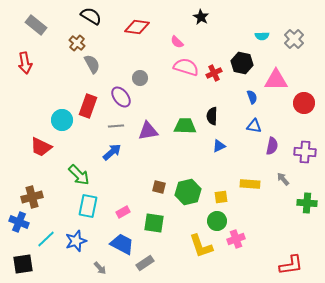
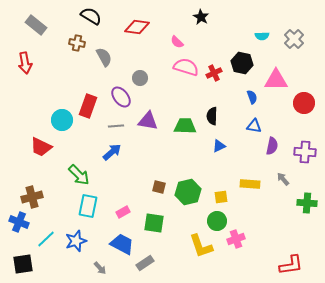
brown cross at (77, 43): rotated 28 degrees counterclockwise
gray semicircle at (92, 64): moved 12 px right, 7 px up
purple triangle at (148, 131): moved 10 px up; rotated 20 degrees clockwise
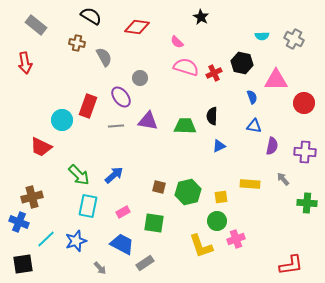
gray cross at (294, 39): rotated 18 degrees counterclockwise
blue arrow at (112, 152): moved 2 px right, 23 px down
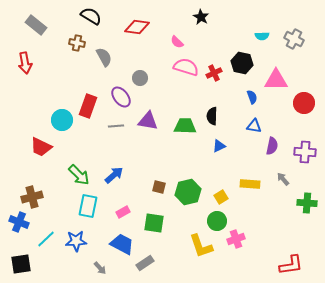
yellow square at (221, 197): rotated 24 degrees counterclockwise
blue star at (76, 241): rotated 15 degrees clockwise
black square at (23, 264): moved 2 px left
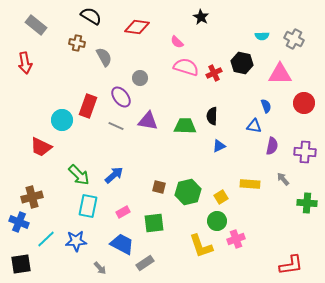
pink triangle at (276, 80): moved 4 px right, 6 px up
blue semicircle at (252, 97): moved 14 px right, 9 px down
gray line at (116, 126): rotated 28 degrees clockwise
green square at (154, 223): rotated 15 degrees counterclockwise
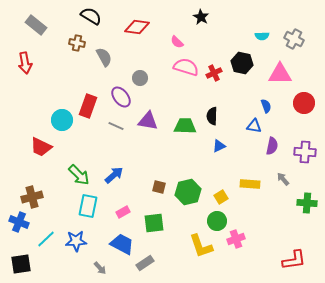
red L-shape at (291, 265): moved 3 px right, 5 px up
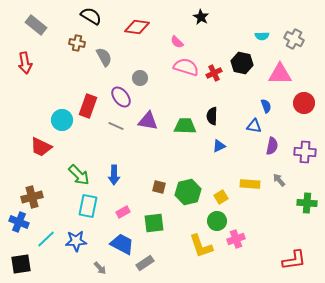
blue arrow at (114, 175): rotated 132 degrees clockwise
gray arrow at (283, 179): moved 4 px left, 1 px down
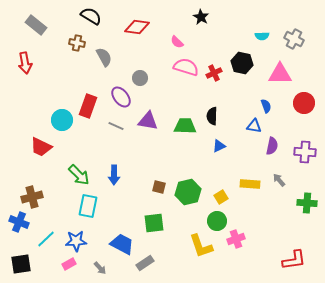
pink rectangle at (123, 212): moved 54 px left, 52 px down
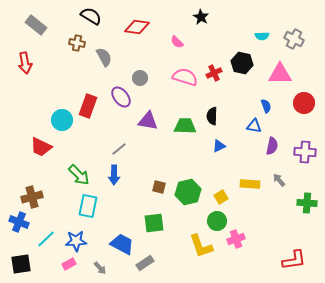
pink semicircle at (186, 67): moved 1 px left, 10 px down
gray line at (116, 126): moved 3 px right, 23 px down; rotated 63 degrees counterclockwise
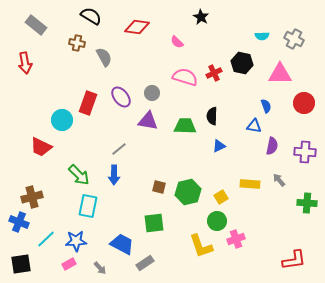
gray circle at (140, 78): moved 12 px right, 15 px down
red rectangle at (88, 106): moved 3 px up
